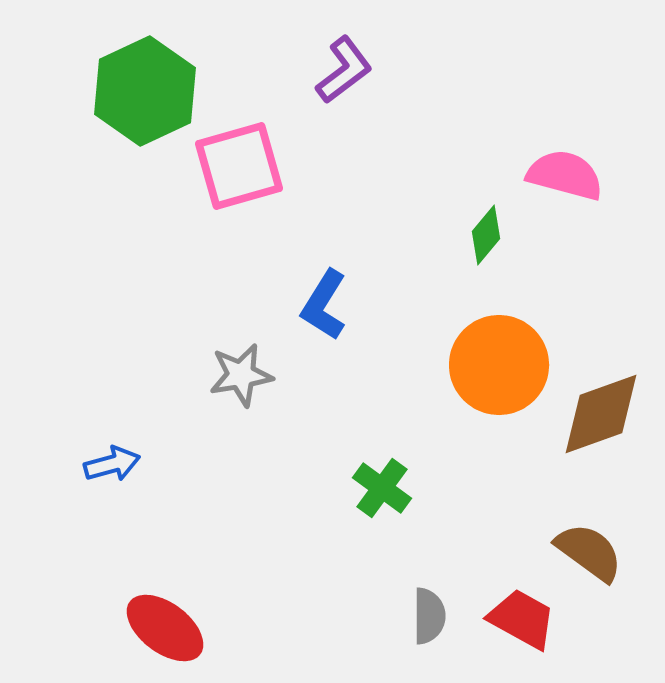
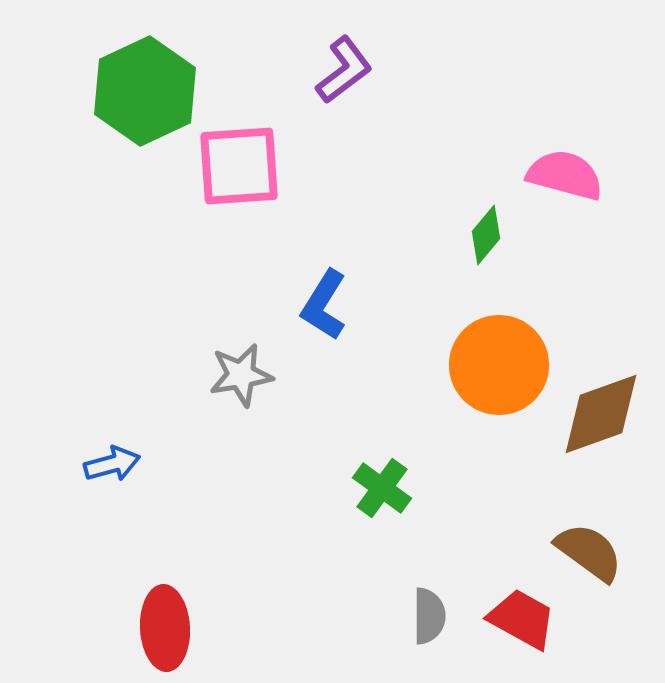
pink square: rotated 12 degrees clockwise
red ellipse: rotated 50 degrees clockwise
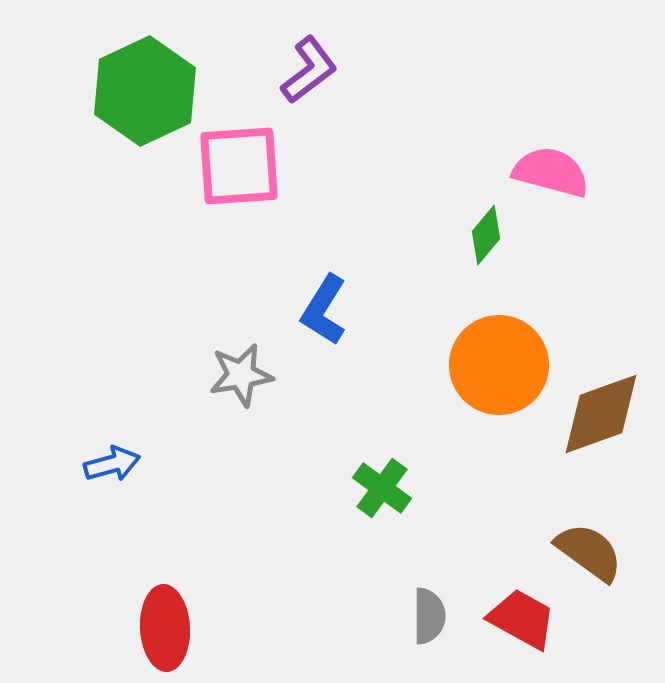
purple L-shape: moved 35 px left
pink semicircle: moved 14 px left, 3 px up
blue L-shape: moved 5 px down
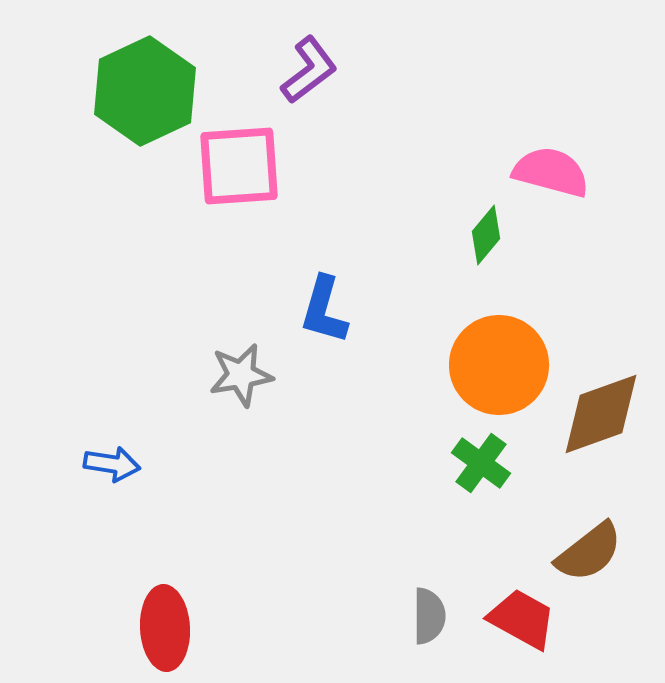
blue L-shape: rotated 16 degrees counterclockwise
blue arrow: rotated 24 degrees clockwise
green cross: moved 99 px right, 25 px up
brown semicircle: rotated 106 degrees clockwise
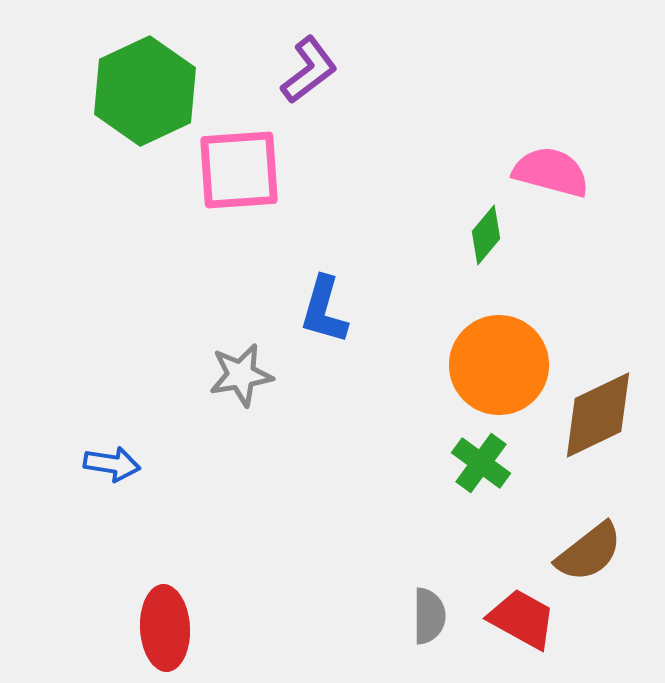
pink square: moved 4 px down
brown diamond: moved 3 px left, 1 px down; rotated 6 degrees counterclockwise
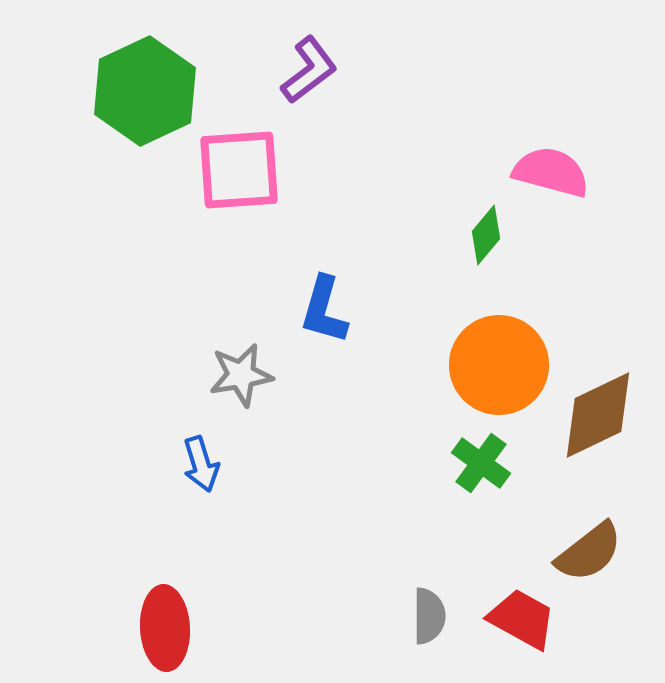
blue arrow: moved 89 px right; rotated 64 degrees clockwise
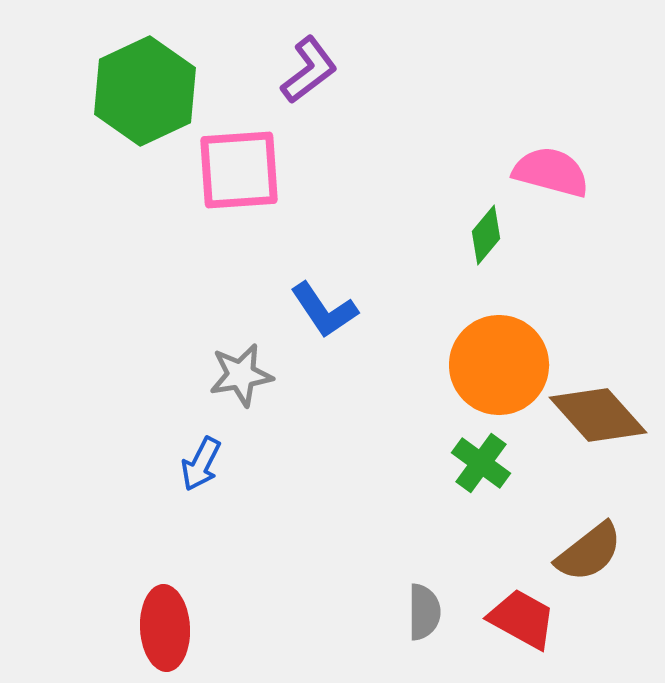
blue L-shape: rotated 50 degrees counterclockwise
brown diamond: rotated 74 degrees clockwise
blue arrow: rotated 44 degrees clockwise
gray semicircle: moved 5 px left, 4 px up
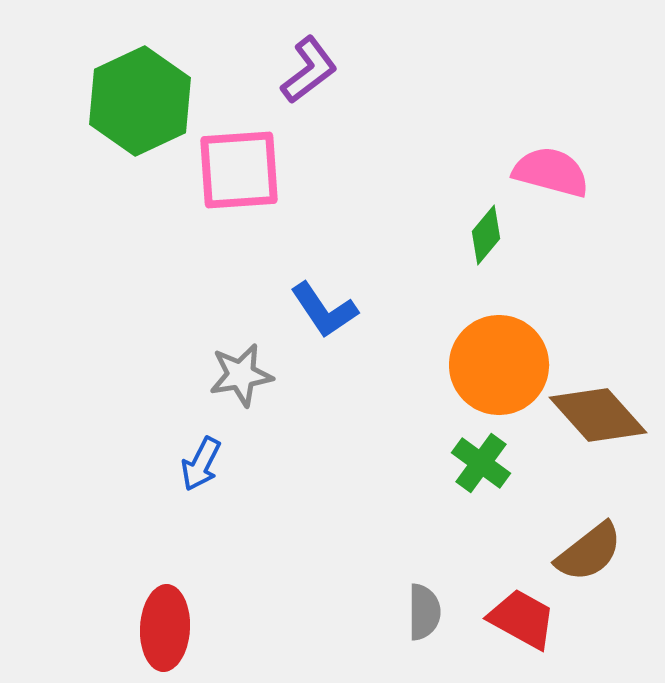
green hexagon: moved 5 px left, 10 px down
red ellipse: rotated 6 degrees clockwise
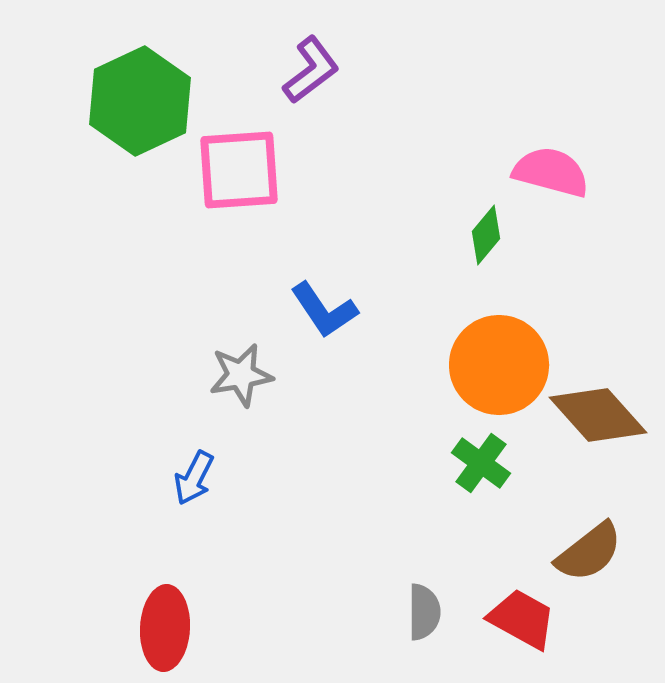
purple L-shape: moved 2 px right
blue arrow: moved 7 px left, 14 px down
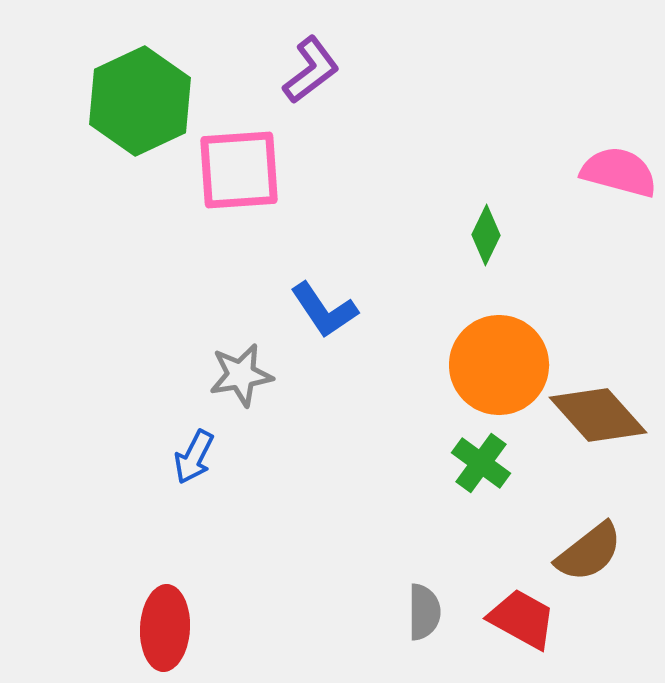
pink semicircle: moved 68 px right
green diamond: rotated 14 degrees counterclockwise
blue arrow: moved 21 px up
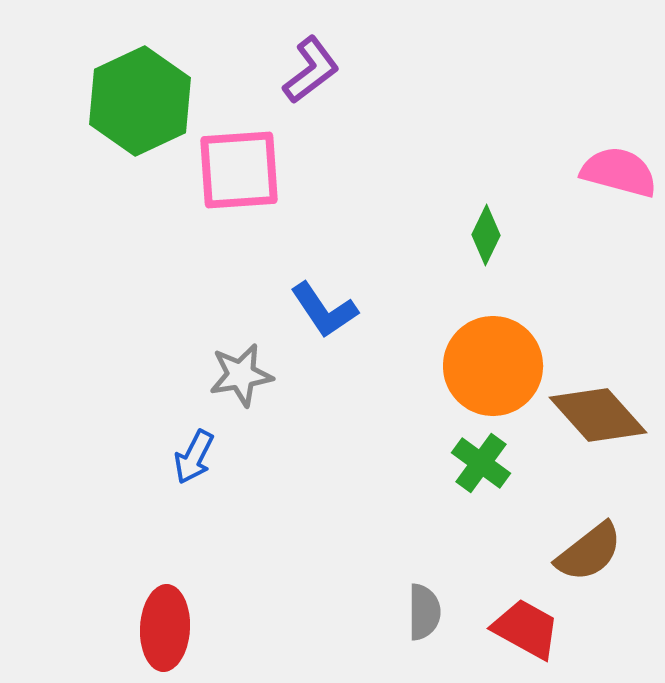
orange circle: moved 6 px left, 1 px down
red trapezoid: moved 4 px right, 10 px down
